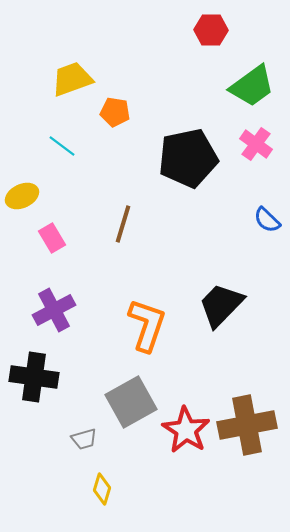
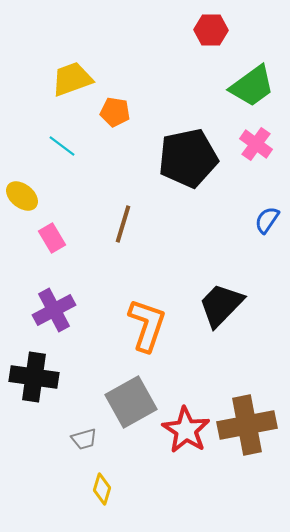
yellow ellipse: rotated 64 degrees clockwise
blue semicircle: rotated 80 degrees clockwise
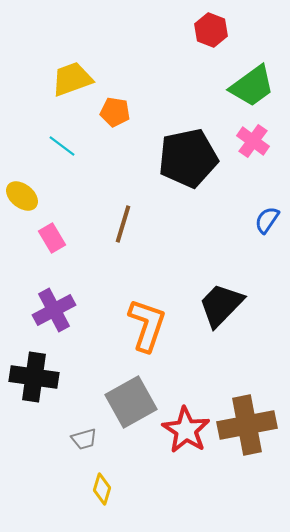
red hexagon: rotated 20 degrees clockwise
pink cross: moved 3 px left, 3 px up
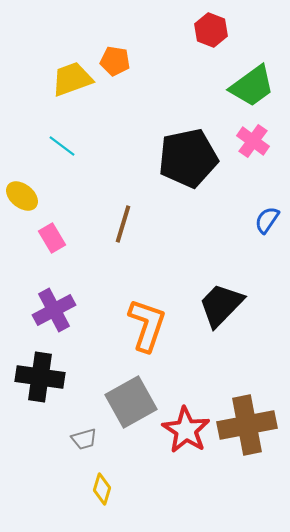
orange pentagon: moved 51 px up
black cross: moved 6 px right
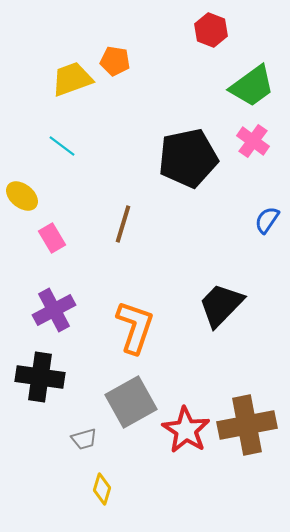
orange L-shape: moved 12 px left, 2 px down
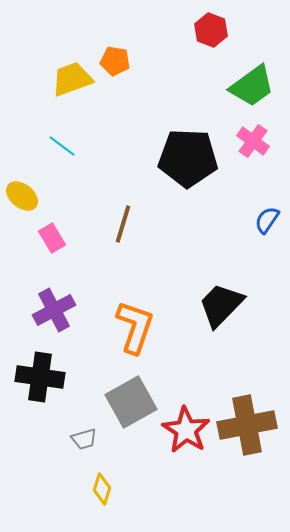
black pentagon: rotated 14 degrees clockwise
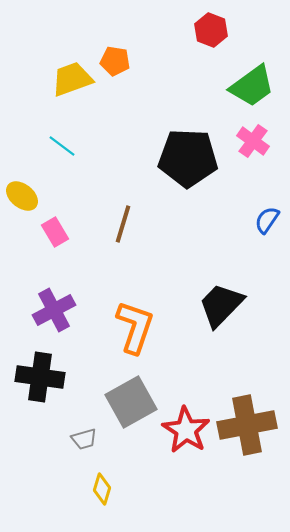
pink rectangle: moved 3 px right, 6 px up
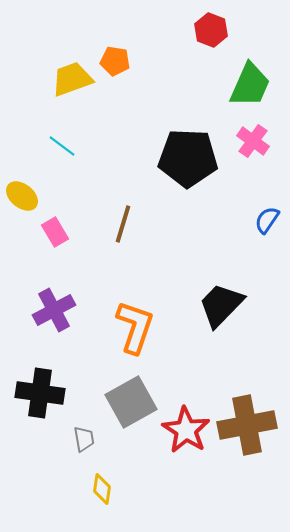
green trapezoid: moved 2 px left, 1 px up; rotated 30 degrees counterclockwise
black cross: moved 16 px down
gray trapezoid: rotated 84 degrees counterclockwise
yellow diamond: rotated 8 degrees counterclockwise
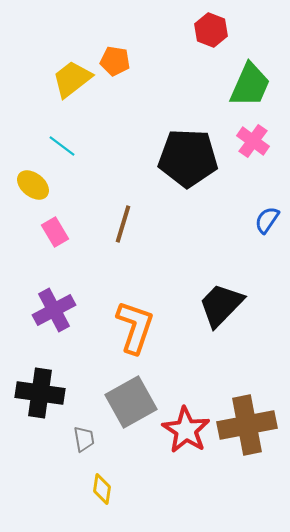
yellow trapezoid: rotated 18 degrees counterclockwise
yellow ellipse: moved 11 px right, 11 px up
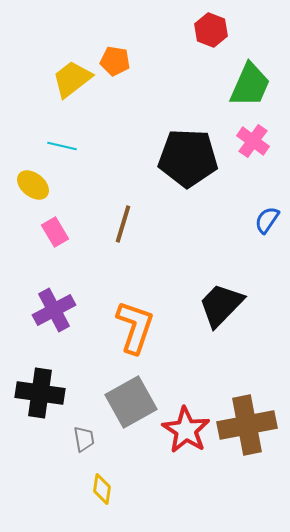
cyan line: rotated 24 degrees counterclockwise
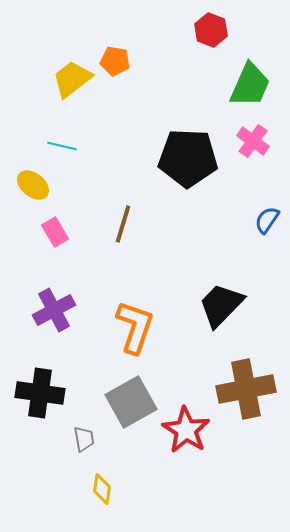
brown cross: moved 1 px left, 36 px up
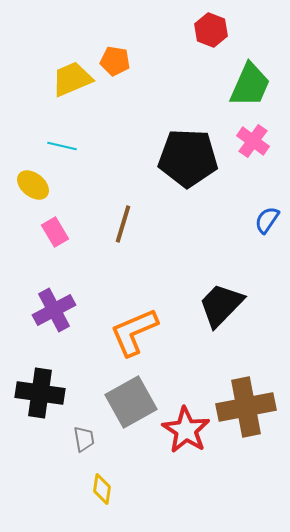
yellow trapezoid: rotated 15 degrees clockwise
orange L-shape: moved 1 px left, 5 px down; rotated 132 degrees counterclockwise
brown cross: moved 18 px down
